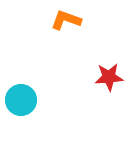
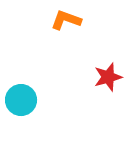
red star: moved 1 px left; rotated 12 degrees counterclockwise
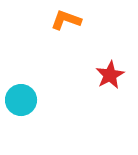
red star: moved 2 px right, 2 px up; rotated 12 degrees counterclockwise
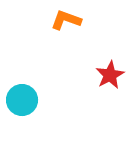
cyan circle: moved 1 px right
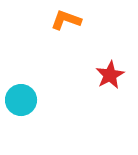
cyan circle: moved 1 px left
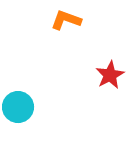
cyan circle: moved 3 px left, 7 px down
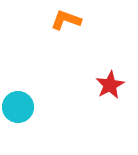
red star: moved 10 px down
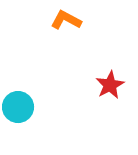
orange L-shape: rotated 8 degrees clockwise
